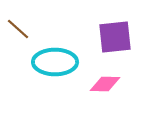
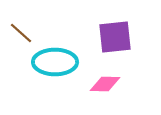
brown line: moved 3 px right, 4 px down
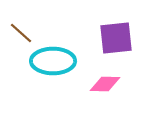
purple square: moved 1 px right, 1 px down
cyan ellipse: moved 2 px left, 1 px up
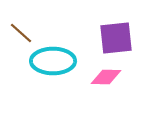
pink diamond: moved 1 px right, 7 px up
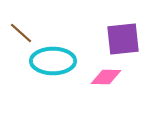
purple square: moved 7 px right, 1 px down
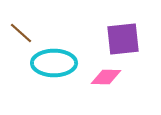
cyan ellipse: moved 1 px right, 2 px down
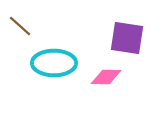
brown line: moved 1 px left, 7 px up
purple square: moved 4 px right, 1 px up; rotated 15 degrees clockwise
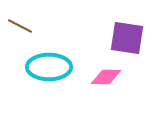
brown line: rotated 15 degrees counterclockwise
cyan ellipse: moved 5 px left, 4 px down
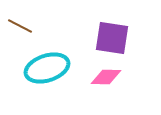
purple square: moved 15 px left
cyan ellipse: moved 2 px left, 1 px down; rotated 18 degrees counterclockwise
